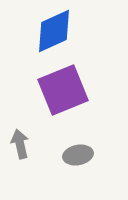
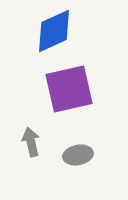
purple square: moved 6 px right, 1 px up; rotated 9 degrees clockwise
gray arrow: moved 11 px right, 2 px up
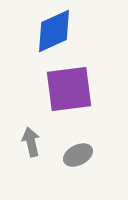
purple square: rotated 6 degrees clockwise
gray ellipse: rotated 16 degrees counterclockwise
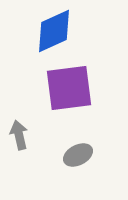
purple square: moved 1 px up
gray arrow: moved 12 px left, 7 px up
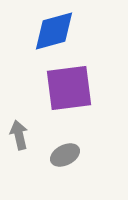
blue diamond: rotated 9 degrees clockwise
gray ellipse: moved 13 px left
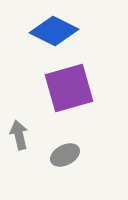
blue diamond: rotated 42 degrees clockwise
purple square: rotated 9 degrees counterclockwise
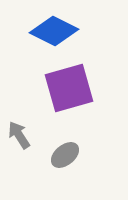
gray arrow: rotated 20 degrees counterclockwise
gray ellipse: rotated 12 degrees counterclockwise
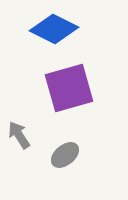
blue diamond: moved 2 px up
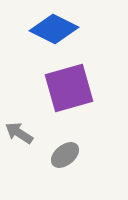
gray arrow: moved 2 px up; rotated 24 degrees counterclockwise
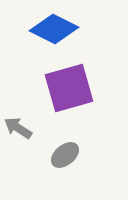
gray arrow: moved 1 px left, 5 px up
